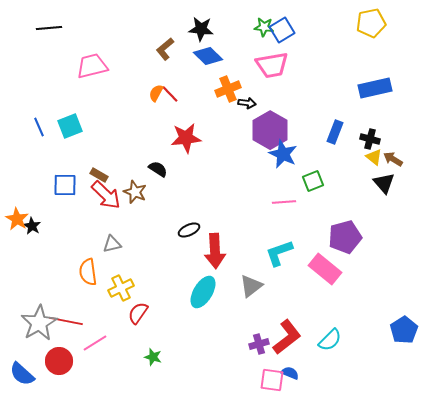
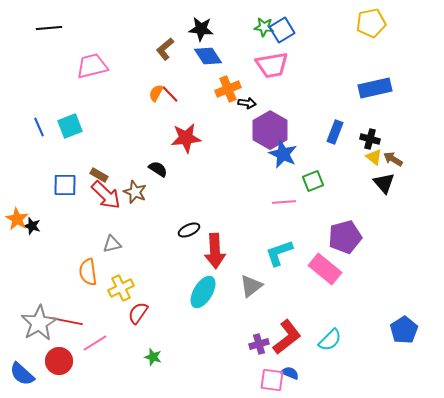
blue diamond at (208, 56): rotated 12 degrees clockwise
black star at (32, 226): rotated 12 degrees counterclockwise
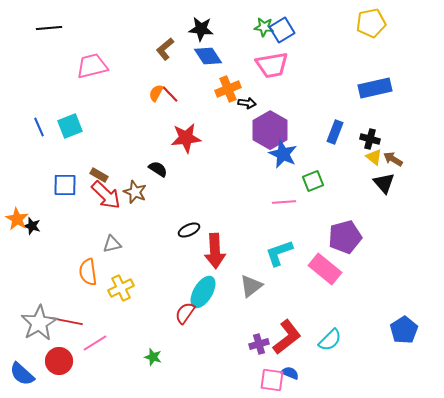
red semicircle at (138, 313): moved 47 px right
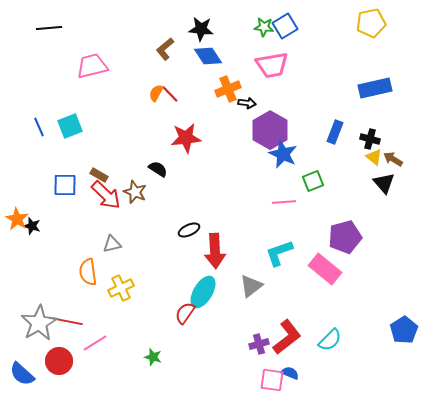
blue square at (282, 30): moved 3 px right, 4 px up
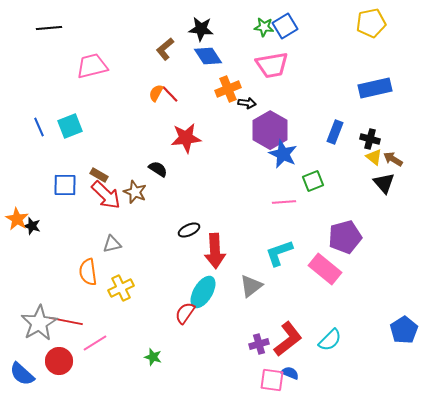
red L-shape at (287, 337): moved 1 px right, 2 px down
